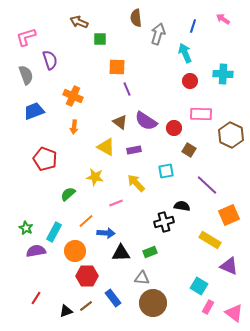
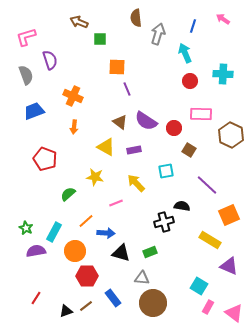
black triangle at (121, 253): rotated 18 degrees clockwise
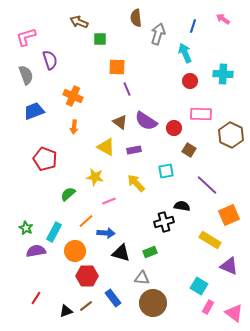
pink line at (116, 203): moved 7 px left, 2 px up
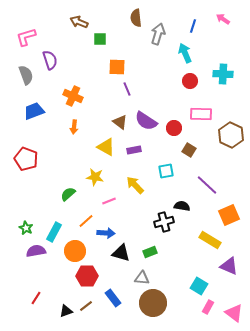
red pentagon at (45, 159): moved 19 px left
yellow arrow at (136, 183): moved 1 px left, 2 px down
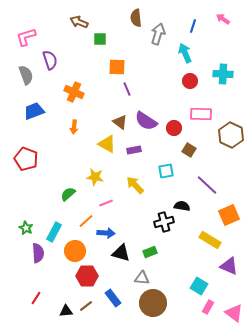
orange cross at (73, 96): moved 1 px right, 4 px up
yellow triangle at (106, 147): moved 1 px right, 3 px up
pink line at (109, 201): moved 3 px left, 2 px down
purple semicircle at (36, 251): moved 2 px right, 2 px down; rotated 96 degrees clockwise
black triangle at (66, 311): rotated 16 degrees clockwise
